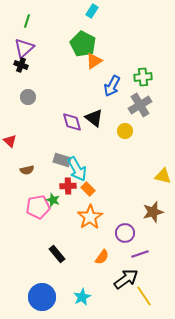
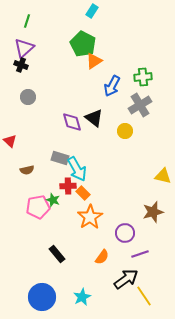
gray rectangle: moved 2 px left, 2 px up
orange rectangle: moved 5 px left, 4 px down
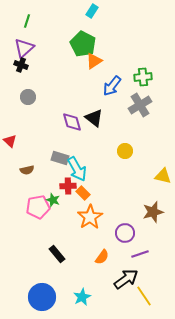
blue arrow: rotated 10 degrees clockwise
yellow circle: moved 20 px down
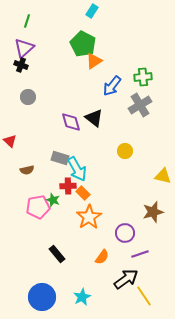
purple diamond: moved 1 px left
orange star: moved 1 px left
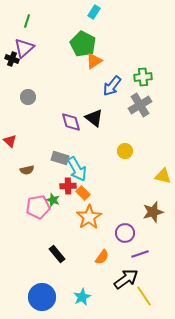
cyan rectangle: moved 2 px right, 1 px down
black cross: moved 9 px left, 6 px up
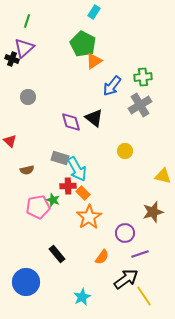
blue circle: moved 16 px left, 15 px up
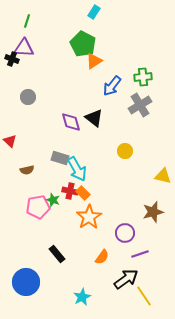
purple triangle: rotated 45 degrees clockwise
red cross: moved 2 px right, 5 px down; rotated 14 degrees clockwise
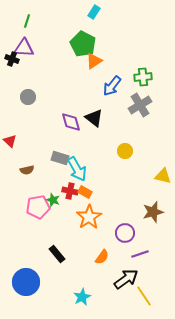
orange rectangle: moved 2 px right, 1 px up; rotated 16 degrees counterclockwise
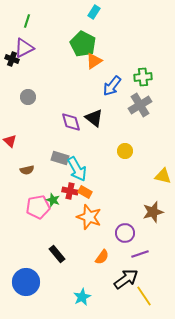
purple triangle: rotated 30 degrees counterclockwise
orange star: rotated 20 degrees counterclockwise
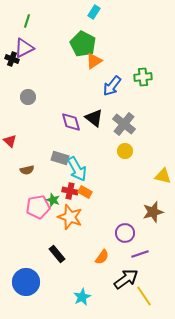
gray cross: moved 16 px left, 19 px down; rotated 20 degrees counterclockwise
orange star: moved 19 px left
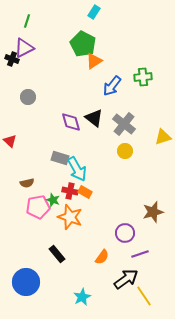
brown semicircle: moved 13 px down
yellow triangle: moved 39 px up; rotated 30 degrees counterclockwise
